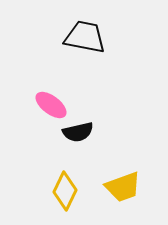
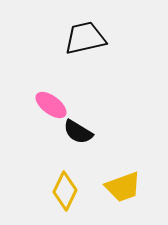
black trapezoid: moved 1 px down; rotated 24 degrees counterclockwise
black semicircle: rotated 44 degrees clockwise
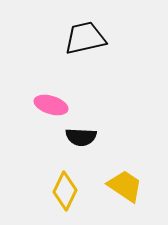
pink ellipse: rotated 20 degrees counterclockwise
black semicircle: moved 3 px right, 5 px down; rotated 28 degrees counterclockwise
yellow trapezoid: moved 2 px right, 1 px up; rotated 126 degrees counterclockwise
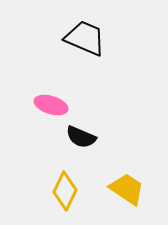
black trapezoid: rotated 36 degrees clockwise
black semicircle: rotated 20 degrees clockwise
yellow trapezoid: moved 2 px right, 3 px down
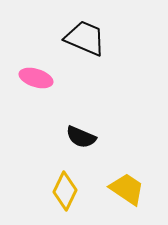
pink ellipse: moved 15 px left, 27 px up
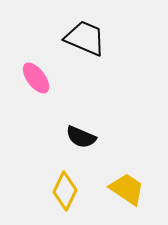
pink ellipse: rotated 36 degrees clockwise
